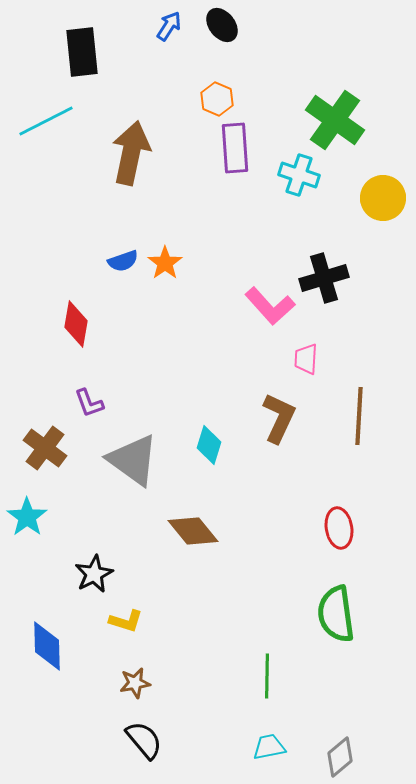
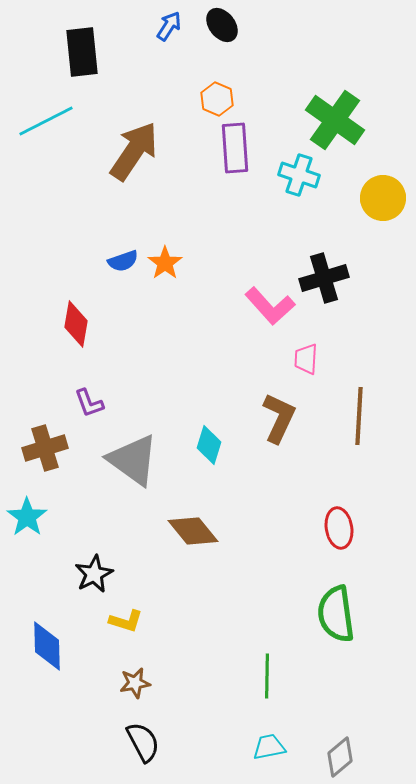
brown arrow: moved 3 px right, 2 px up; rotated 22 degrees clockwise
brown cross: rotated 36 degrees clockwise
black semicircle: moved 1 px left, 2 px down; rotated 12 degrees clockwise
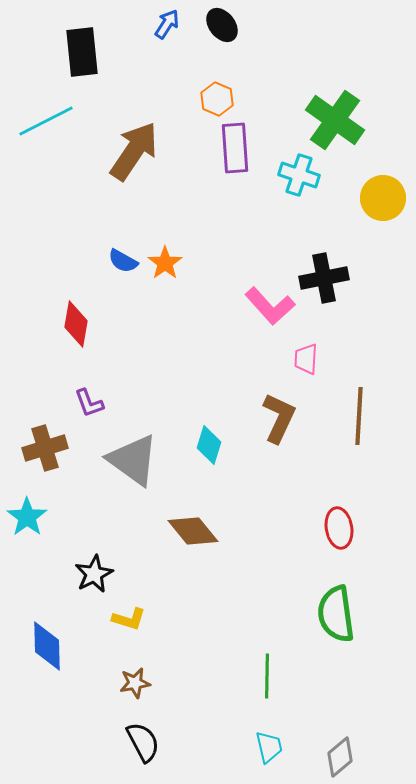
blue arrow: moved 2 px left, 2 px up
blue semicircle: rotated 48 degrees clockwise
black cross: rotated 6 degrees clockwise
yellow L-shape: moved 3 px right, 2 px up
cyan trapezoid: rotated 88 degrees clockwise
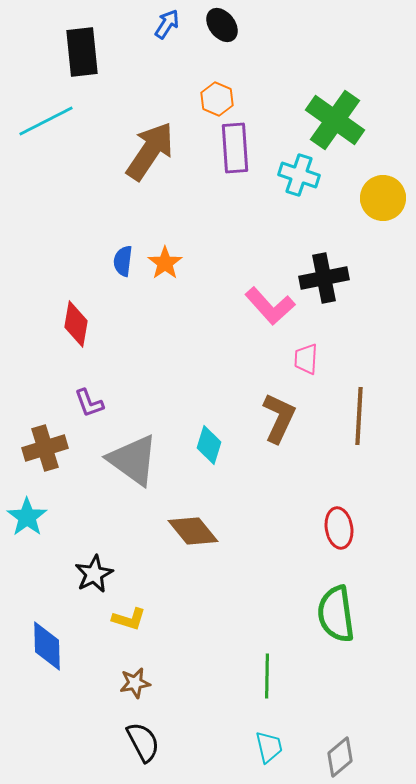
brown arrow: moved 16 px right
blue semicircle: rotated 68 degrees clockwise
